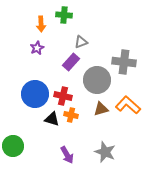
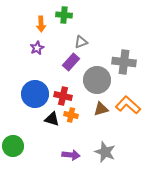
purple arrow: moved 4 px right; rotated 54 degrees counterclockwise
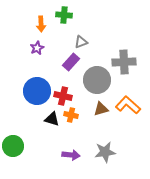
gray cross: rotated 10 degrees counterclockwise
blue circle: moved 2 px right, 3 px up
gray star: rotated 30 degrees counterclockwise
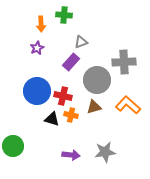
brown triangle: moved 7 px left, 2 px up
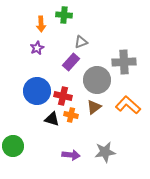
brown triangle: rotated 21 degrees counterclockwise
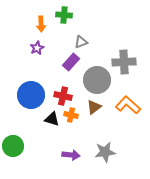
blue circle: moved 6 px left, 4 px down
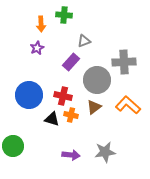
gray triangle: moved 3 px right, 1 px up
blue circle: moved 2 px left
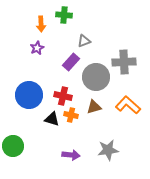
gray circle: moved 1 px left, 3 px up
brown triangle: rotated 21 degrees clockwise
gray star: moved 3 px right, 2 px up
